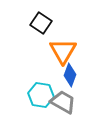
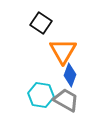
gray trapezoid: moved 3 px right, 2 px up
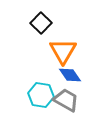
black square: rotated 10 degrees clockwise
blue diamond: rotated 55 degrees counterclockwise
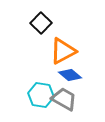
orange triangle: rotated 32 degrees clockwise
blue diamond: rotated 15 degrees counterclockwise
gray trapezoid: moved 2 px left, 1 px up
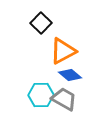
cyan hexagon: rotated 10 degrees counterclockwise
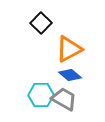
orange triangle: moved 6 px right, 2 px up
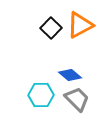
black square: moved 10 px right, 5 px down
orange triangle: moved 11 px right, 24 px up
gray trapezoid: moved 13 px right; rotated 16 degrees clockwise
